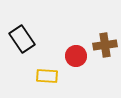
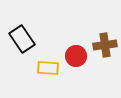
yellow rectangle: moved 1 px right, 8 px up
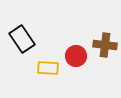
brown cross: rotated 15 degrees clockwise
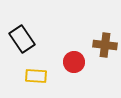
red circle: moved 2 px left, 6 px down
yellow rectangle: moved 12 px left, 8 px down
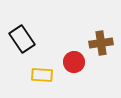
brown cross: moved 4 px left, 2 px up; rotated 15 degrees counterclockwise
yellow rectangle: moved 6 px right, 1 px up
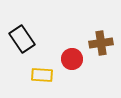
red circle: moved 2 px left, 3 px up
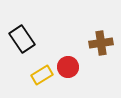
red circle: moved 4 px left, 8 px down
yellow rectangle: rotated 35 degrees counterclockwise
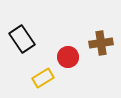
red circle: moved 10 px up
yellow rectangle: moved 1 px right, 3 px down
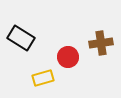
black rectangle: moved 1 px left, 1 px up; rotated 24 degrees counterclockwise
yellow rectangle: rotated 15 degrees clockwise
